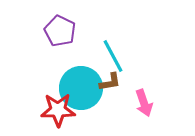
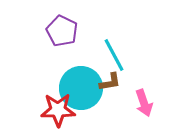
purple pentagon: moved 2 px right
cyan line: moved 1 px right, 1 px up
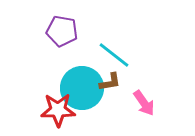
purple pentagon: rotated 16 degrees counterclockwise
cyan line: rotated 24 degrees counterclockwise
cyan circle: moved 1 px right
pink arrow: rotated 16 degrees counterclockwise
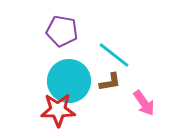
cyan circle: moved 13 px left, 7 px up
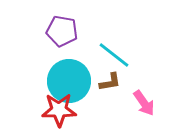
red star: moved 1 px right
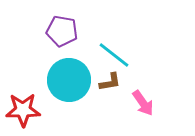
cyan circle: moved 1 px up
pink arrow: moved 1 px left
red star: moved 36 px left
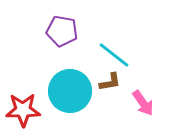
cyan circle: moved 1 px right, 11 px down
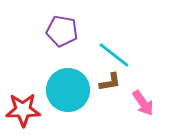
cyan circle: moved 2 px left, 1 px up
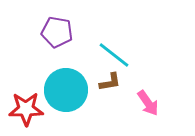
purple pentagon: moved 5 px left, 1 px down
cyan circle: moved 2 px left
pink arrow: moved 5 px right
red star: moved 3 px right, 1 px up
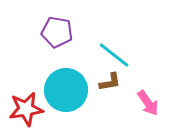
red star: rotated 8 degrees counterclockwise
